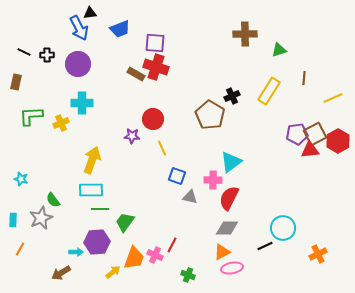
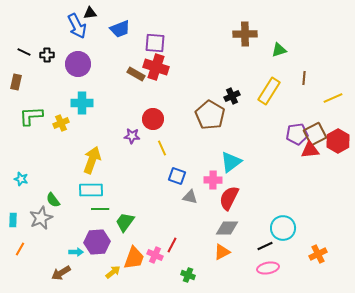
blue arrow at (79, 28): moved 2 px left, 2 px up
pink ellipse at (232, 268): moved 36 px right
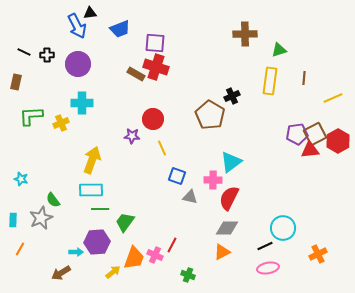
yellow rectangle at (269, 91): moved 1 px right, 10 px up; rotated 24 degrees counterclockwise
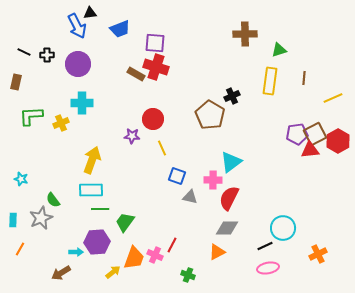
orange triangle at (222, 252): moved 5 px left
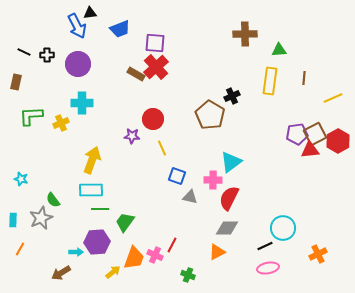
green triangle at (279, 50): rotated 14 degrees clockwise
red cross at (156, 67): rotated 30 degrees clockwise
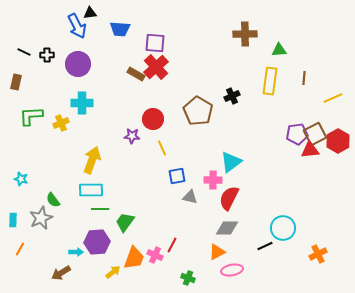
blue trapezoid at (120, 29): rotated 25 degrees clockwise
brown pentagon at (210, 115): moved 12 px left, 4 px up
blue square at (177, 176): rotated 30 degrees counterclockwise
pink ellipse at (268, 268): moved 36 px left, 2 px down
green cross at (188, 275): moved 3 px down
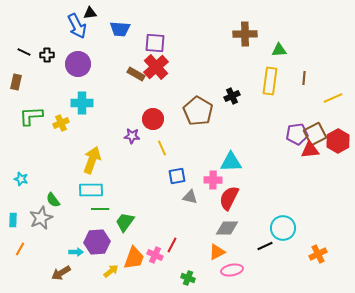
cyan triangle at (231, 162): rotated 35 degrees clockwise
yellow arrow at (113, 272): moved 2 px left, 1 px up
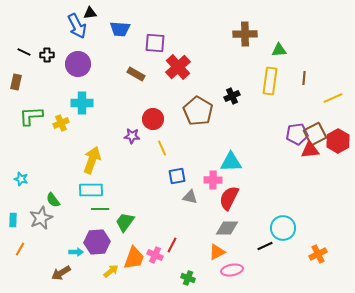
red cross at (156, 67): moved 22 px right
